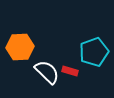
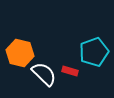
orange hexagon: moved 6 px down; rotated 16 degrees clockwise
white semicircle: moved 3 px left, 2 px down
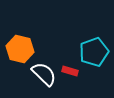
orange hexagon: moved 4 px up
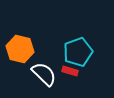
cyan pentagon: moved 16 px left
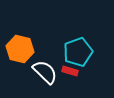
white semicircle: moved 1 px right, 2 px up
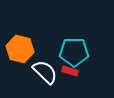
cyan pentagon: moved 4 px left; rotated 20 degrees clockwise
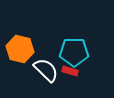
white semicircle: moved 1 px right, 2 px up
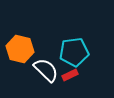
cyan pentagon: rotated 8 degrees counterclockwise
red rectangle: moved 4 px down; rotated 42 degrees counterclockwise
